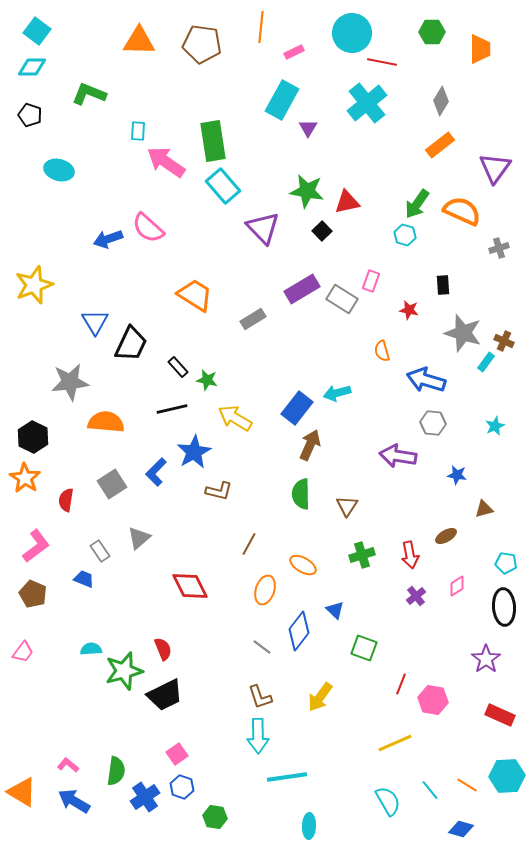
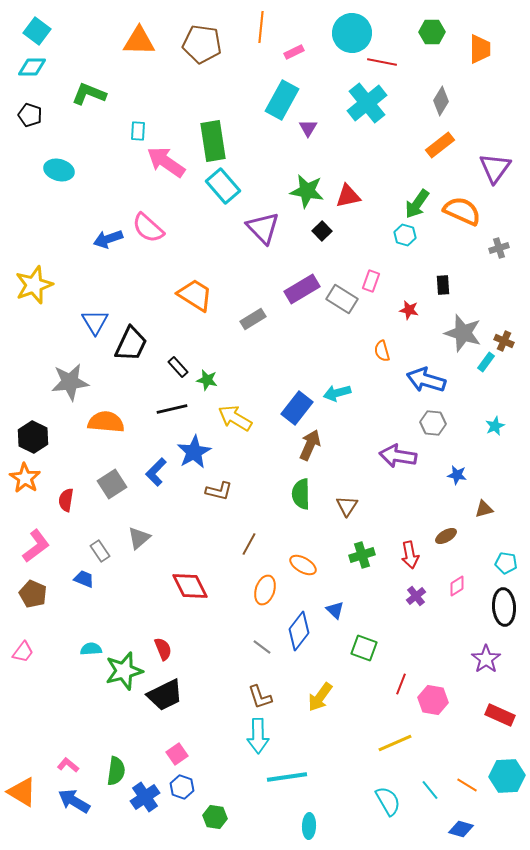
red triangle at (347, 202): moved 1 px right, 6 px up
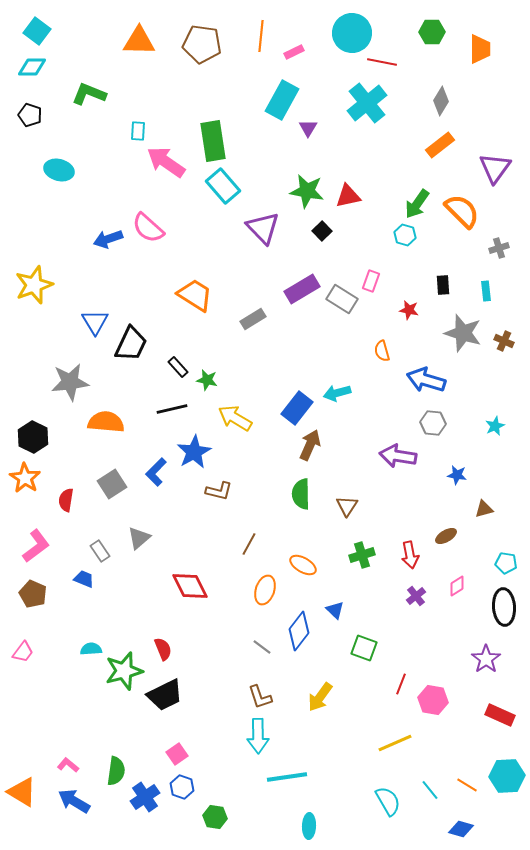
orange line at (261, 27): moved 9 px down
orange semicircle at (462, 211): rotated 21 degrees clockwise
cyan rectangle at (486, 362): moved 71 px up; rotated 42 degrees counterclockwise
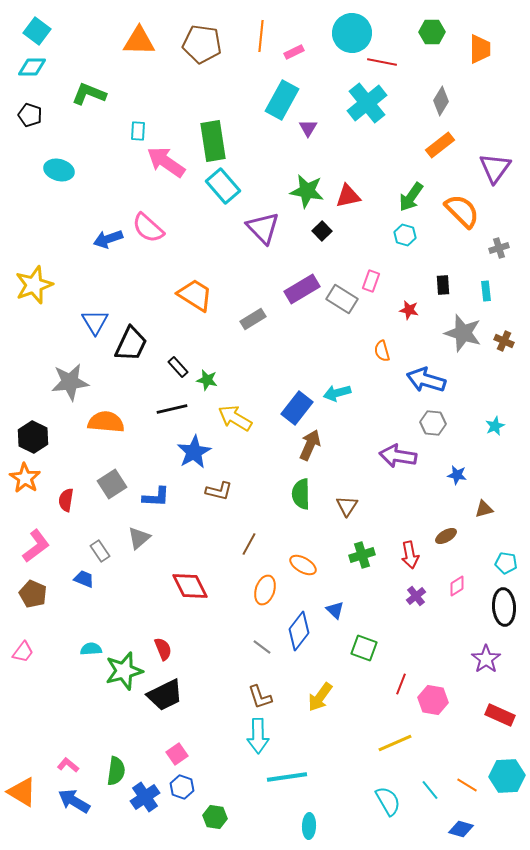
green arrow at (417, 204): moved 6 px left, 7 px up
blue L-shape at (156, 472): moved 25 px down; rotated 132 degrees counterclockwise
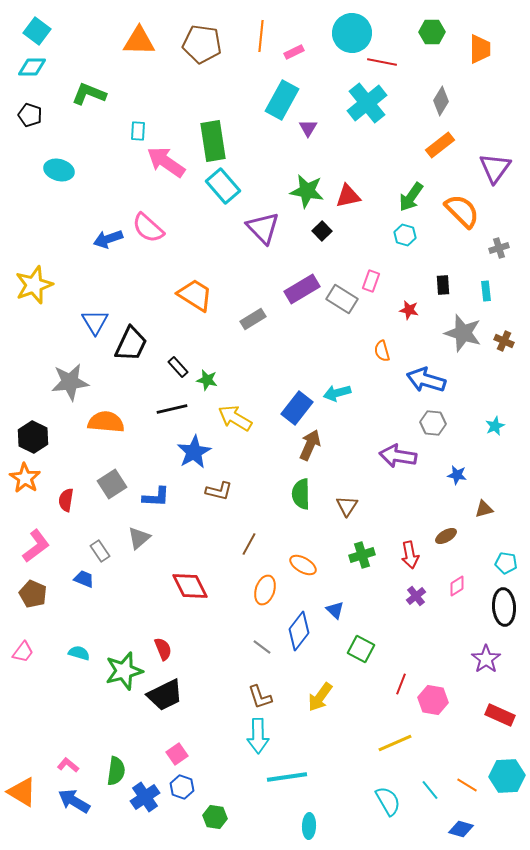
green square at (364, 648): moved 3 px left, 1 px down; rotated 8 degrees clockwise
cyan semicircle at (91, 649): moved 12 px left, 4 px down; rotated 20 degrees clockwise
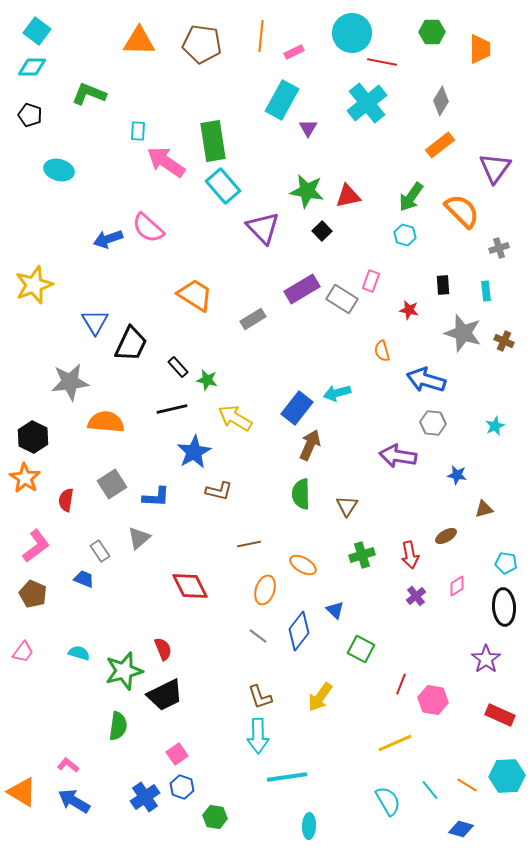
brown line at (249, 544): rotated 50 degrees clockwise
gray line at (262, 647): moved 4 px left, 11 px up
green semicircle at (116, 771): moved 2 px right, 45 px up
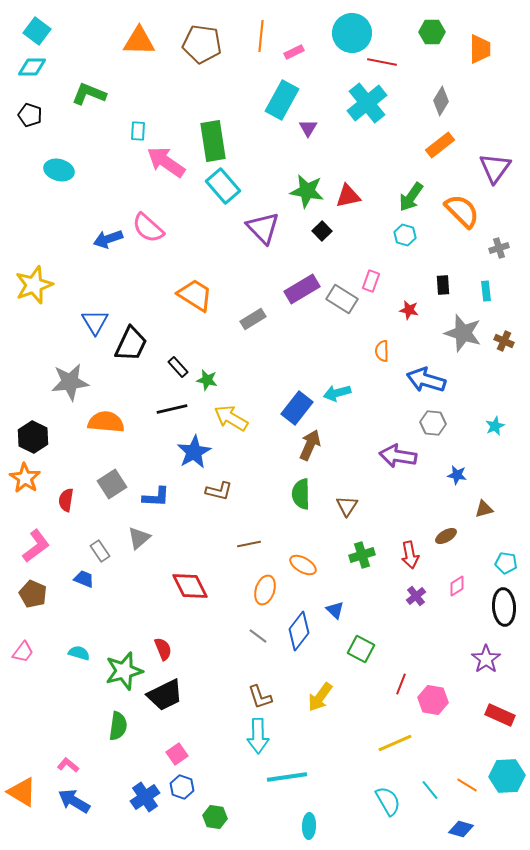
orange semicircle at (382, 351): rotated 15 degrees clockwise
yellow arrow at (235, 418): moved 4 px left
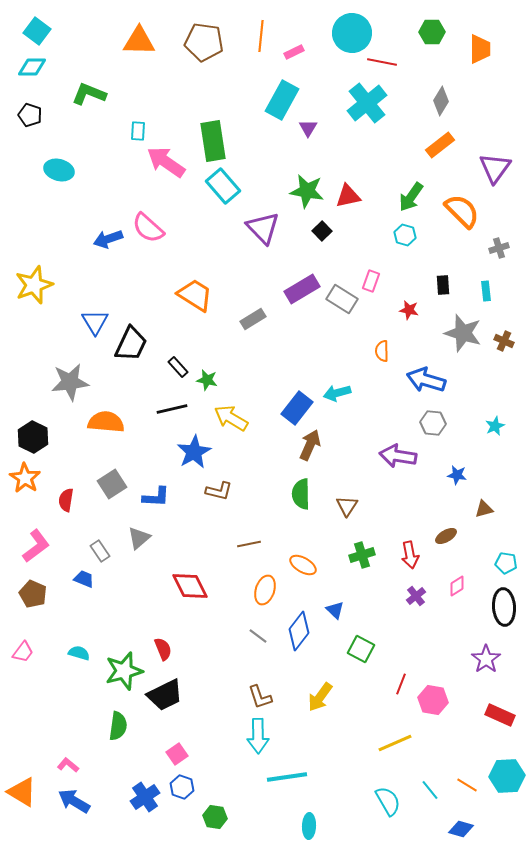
brown pentagon at (202, 44): moved 2 px right, 2 px up
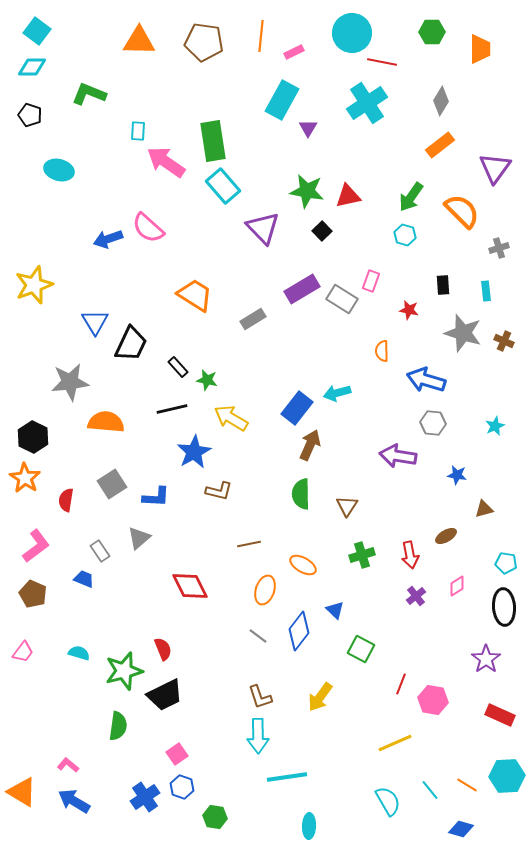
cyan cross at (367, 103): rotated 6 degrees clockwise
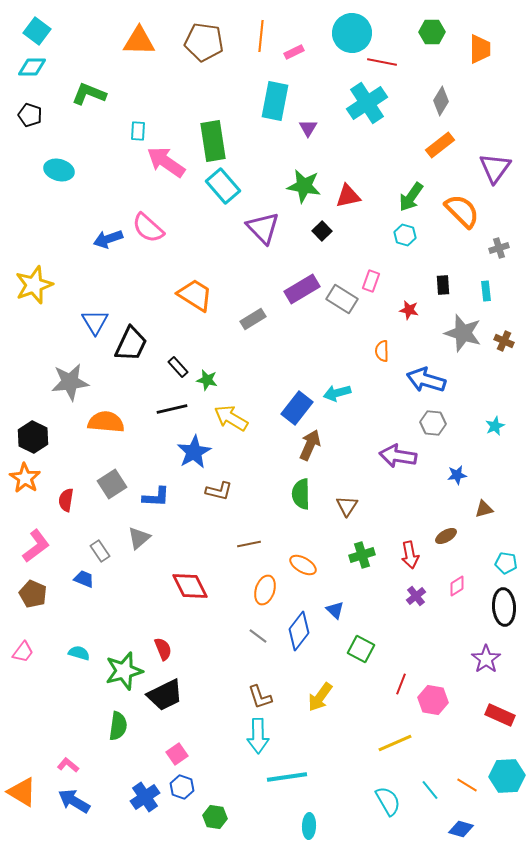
cyan rectangle at (282, 100): moved 7 px left, 1 px down; rotated 18 degrees counterclockwise
green star at (307, 191): moved 3 px left, 5 px up
blue star at (457, 475): rotated 18 degrees counterclockwise
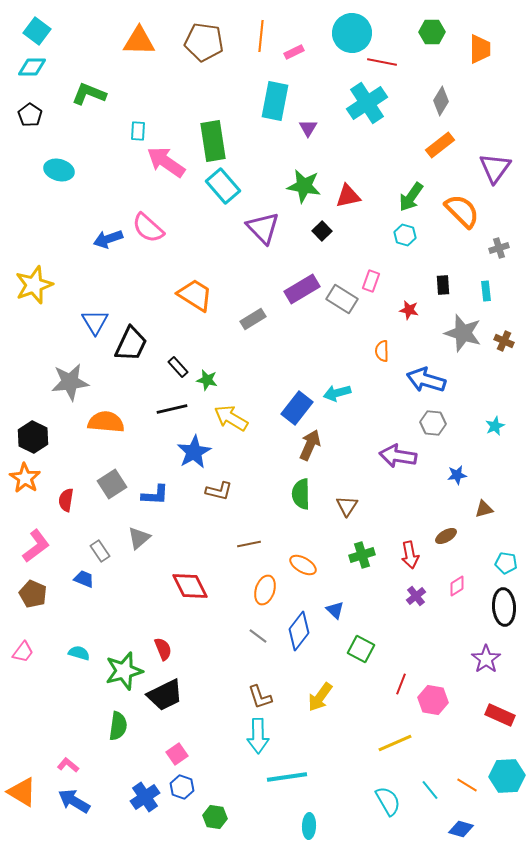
black pentagon at (30, 115): rotated 15 degrees clockwise
blue L-shape at (156, 497): moved 1 px left, 2 px up
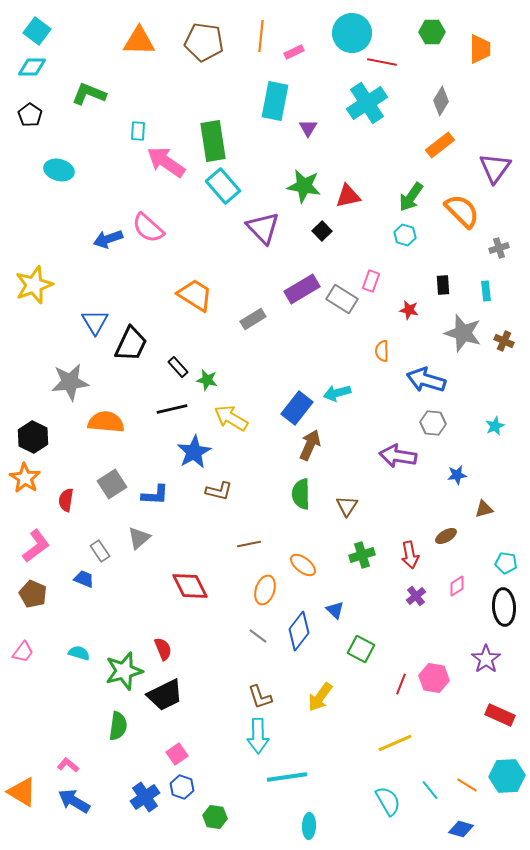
orange ellipse at (303, 565): rotated 8 degrees clockwise
pink hexagon at (433, 700): moved 1 px right, 22 px up
